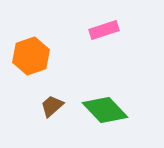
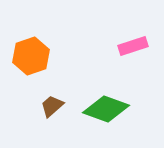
pink rectangle: moved 29 px right, 16 px down
green diamond: moved 1 px right, 1 px up; rotated 27 degrees counterclockwise
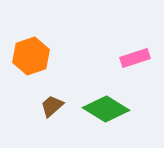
pink rectangle: moved 2 px right, 12 px down
green diamond: rotated 12 degrees clockwise
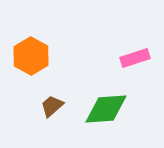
orange hexagon: rotated 12 degrees counterclockwise
green diamond: rotated 36 degrees counterclockwise
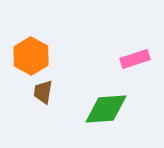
pink rectangle: moved 1 px down
brown trapezoid: moved 9 px left, 14 px up; rotated 40 degrees counterclockwise
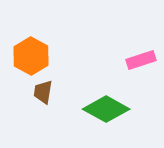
pink rectangle: moved 6 px right, 1 px down
green diamond: rotated 33 degrees clockwise
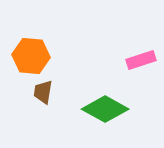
orange hexagon: rotated 24 degrees counterclockwise
green diamond: moved 1 px left
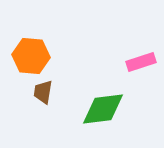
pink rectangle: moved 2 px down
green diamond: moved 2 px left; rotated 36 degrees counterclockwise
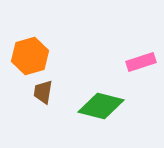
orange hexagon: moved 1 px left; rotated 21 degrees counterclockwise
green diamond: moved 2 px left, 3 px up; rotated 21 degrees clockwise
